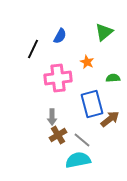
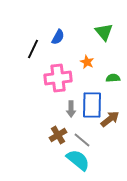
green triangle: rotated 30 degrees counterclockwise
blue semicircle: moved 2 px left, 1 px down
blue rectangle: moved 1 px down; rotated 16 degrees clockwise
gray arrow: moved 19 px right, 8 px up
cyan semicircle: rotated 50 degrees clockwise
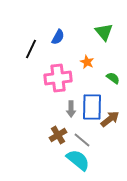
black line: moved 2 px left
green semicircle: rotated 40 degrees clockwise
blue rectangle: moved 2 px down
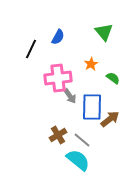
orange star: moved 4 px right, 2 px down; rotated 16 degrees clockwise
gray arrow: moved 1 px left, 13 px up; rotated 35 degrees counterclockwise
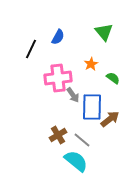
gray arrow: moved 3 px right, 1 px up
cyan semicircle: moved 2 px left, 1 px down
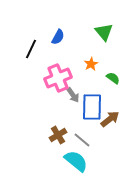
pink cross: rotated 16 degrees counterclockwise
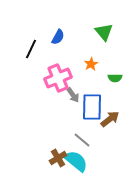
green semicircle: moved 2 px right; rotated 144 degrees clockwise
brown cross: moved 23 px down
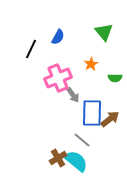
blue rectangle: moved 6 px down
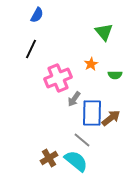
blue semicircle: moved 21 px left, 22 px up
green semicircle: moved 3 px up
gray arrow: moved 1 px right, 4 px down; rotated 70 degrees clockwise
brown arrow: moved 1 px right, 1 px up
brown cross: moved 9 px left
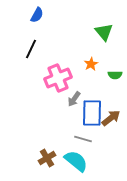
gray line: moved 1 px right, 1 px up; rotated 24 degrees counterclockwise
brown cross: moved 2 px left
